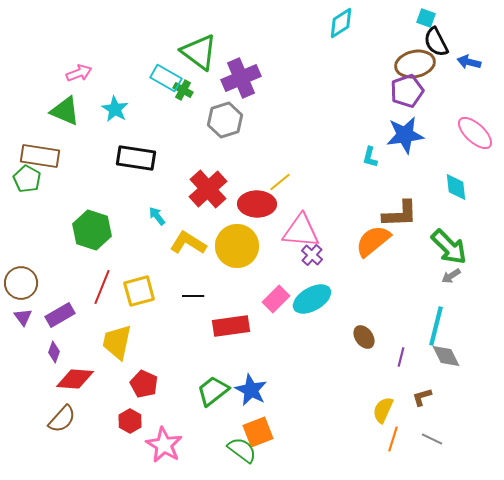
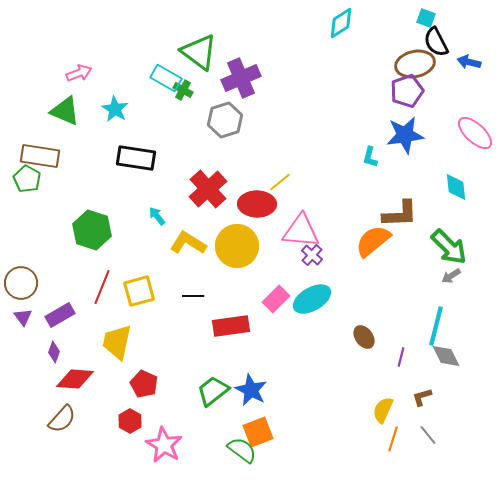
gray line at (432, 439): moved 4 px left, 4 px up; rotated 25 degrees clockwise
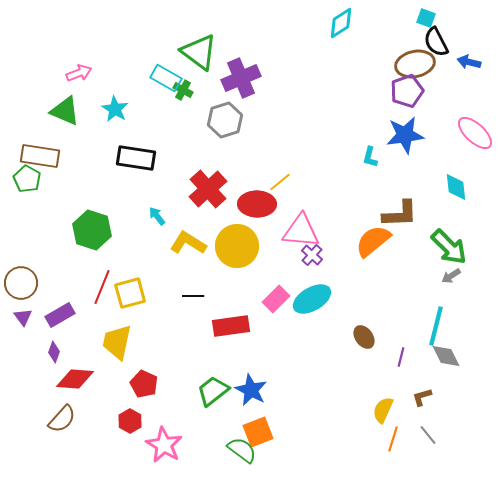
yellow square at (139, 291): moved 9 px left, 2 px down
